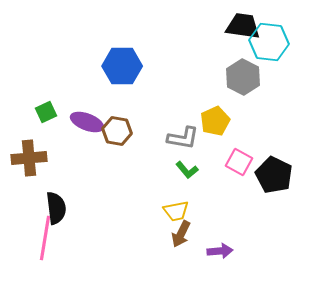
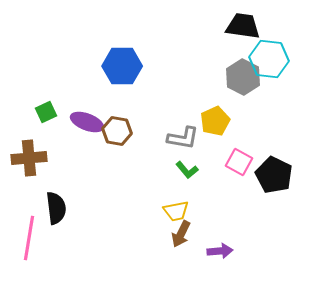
cyan hexagon: moved 17 px down
pink line: moved 16 px left
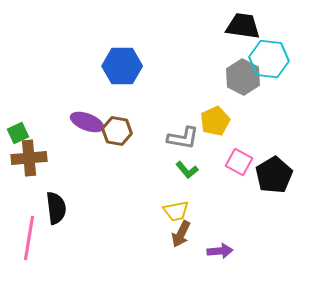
green square: moved 28 px left, 21 px down
black pentagon: rotated 15 degrees clockwise
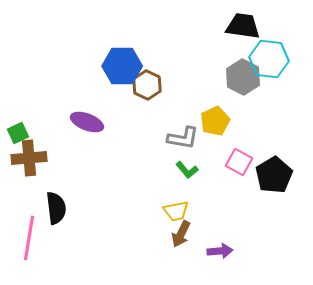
brown hexagon: moved 30 px right, 46 px up; rotated 16 degrees clockwise
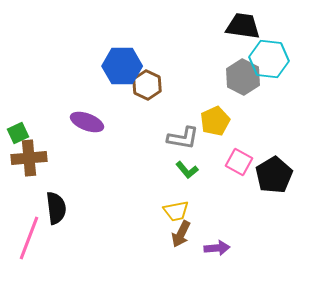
pink line: rotated 12 degrees clockwise
purple arrow: moved 3 px left, 3 px up
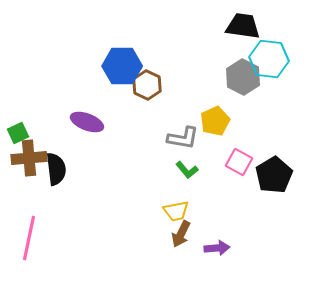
black semicircle: moved 39 px up
pink line: rotated 9 degrees counterclockwise
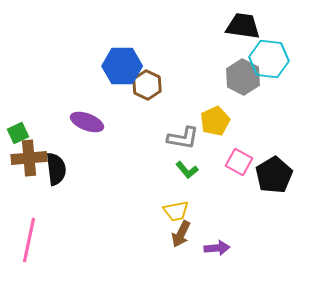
pink line: moved 2 px down
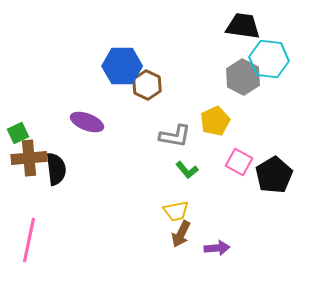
gray L-shape: moved 8 px left, 2 px up
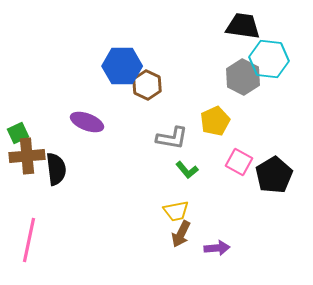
gray L-shape: moved 3 px left, 2 px down
brown cross: moved 2 px left, 2 px up
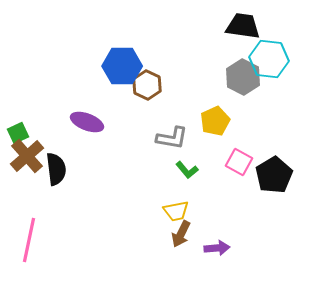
brown cross: rotated 36 degrees counterclockwise
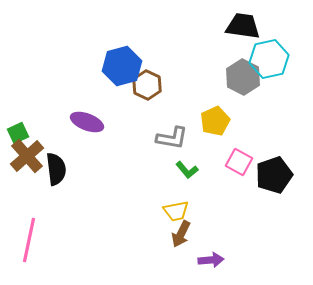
cyan hexagon: rotated 18 degrees counterclockwise
blue hexagon: rotated 15 degrees counterclockwise
black pentagon: rotated 12 degrees clockwise
purple arrow: moved 6 px left, 12 px down
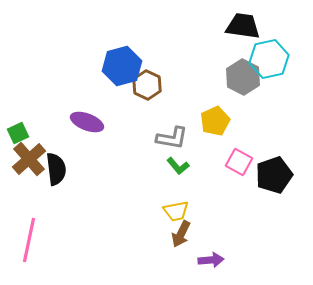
brown cross: moved 2 px right, 3 px down
green L-shape: moved 9 px left, 4 px up
